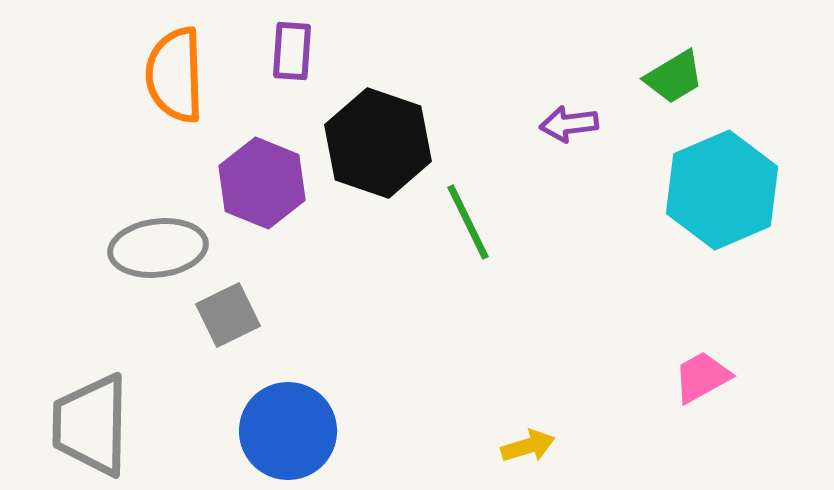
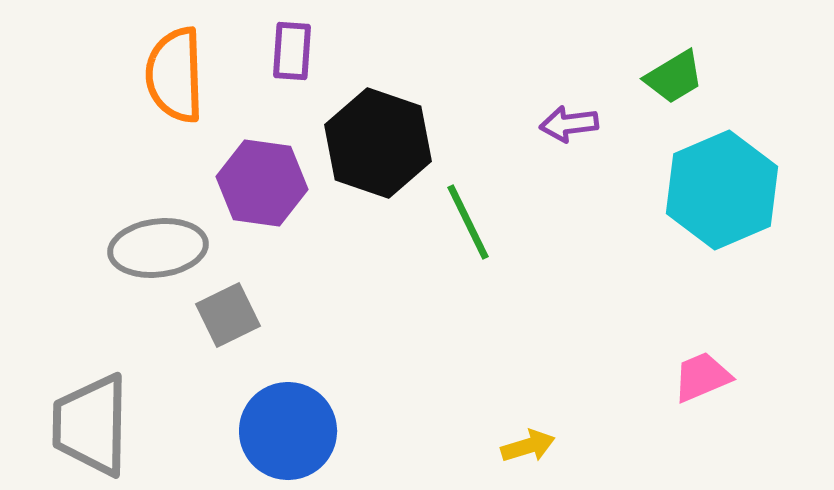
purple hexagon: rotated 14 degrees counterclockwise
pink trapezoid: rotated 6 degrees clockwise
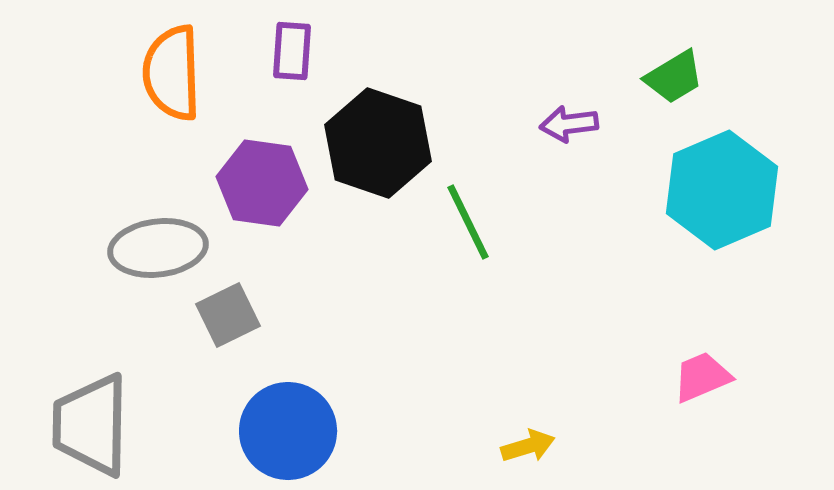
orange semicircle: moved 3 px left, 2 px up
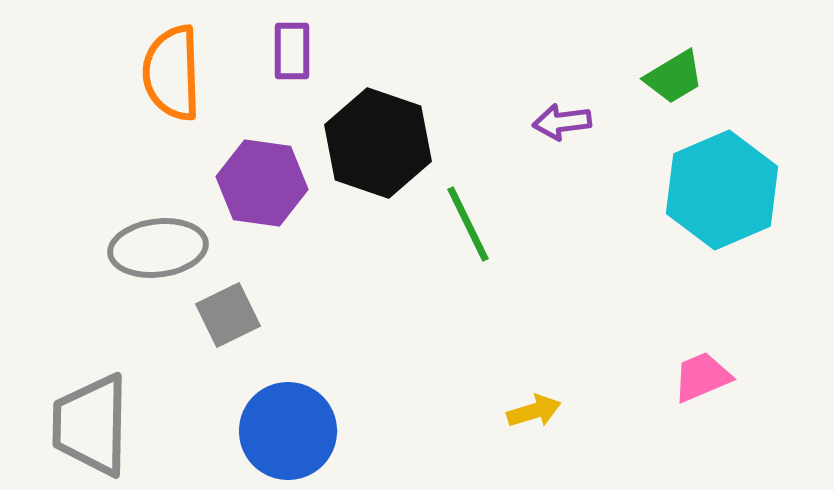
purple rectangle: rotated 4 degrees counterclockwise
purple arrow: moved 7 px left, 2 px up
green line: moved 2 px down
yellow arrow: moved 6 px right, 35 px up
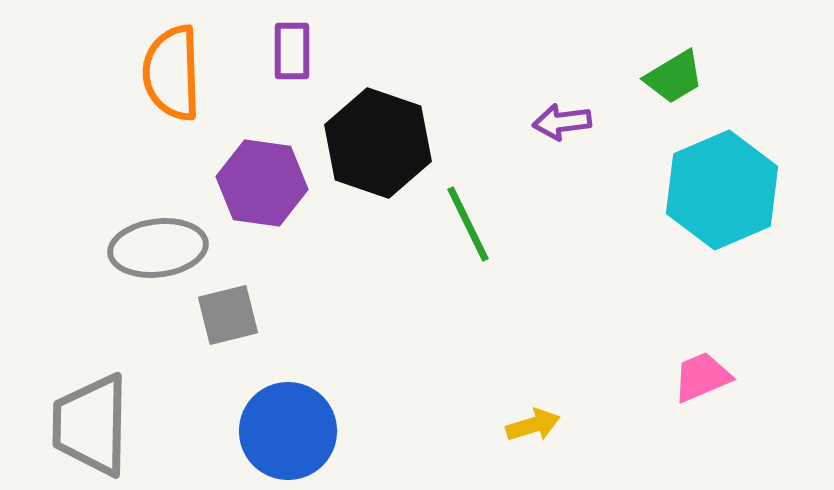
gray square: rotated 12 degrees clockwise
yellow arrow: moved 1 px left, 14 px down
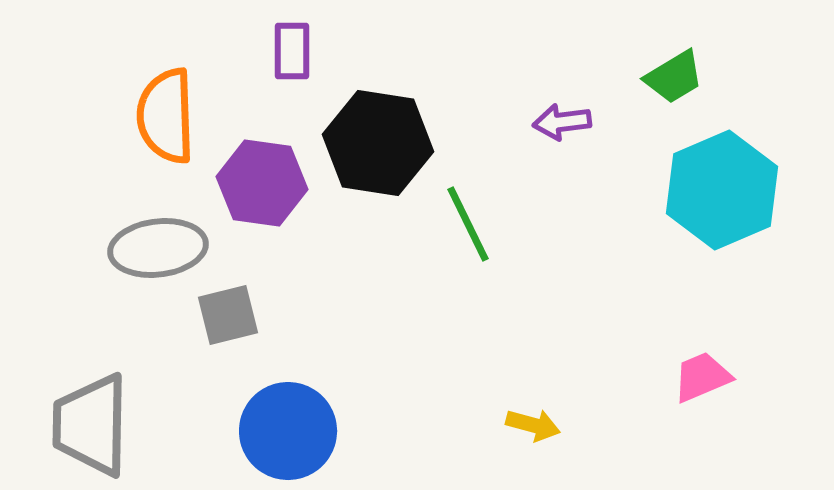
orange semicircle: moved 6 px left, 43 px down
black hexagon: rotated 10 degrees counterclockwise
yellow arrow: rotated 32 degrees clockwise
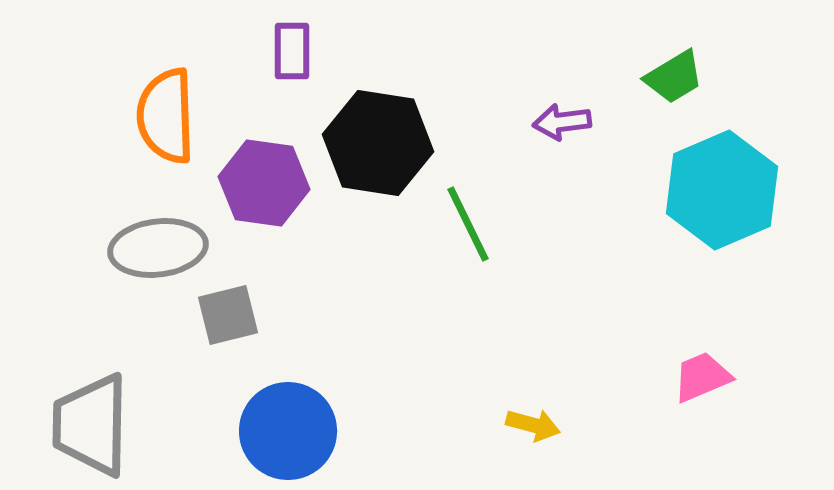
purple hexagon: moved 2 px right
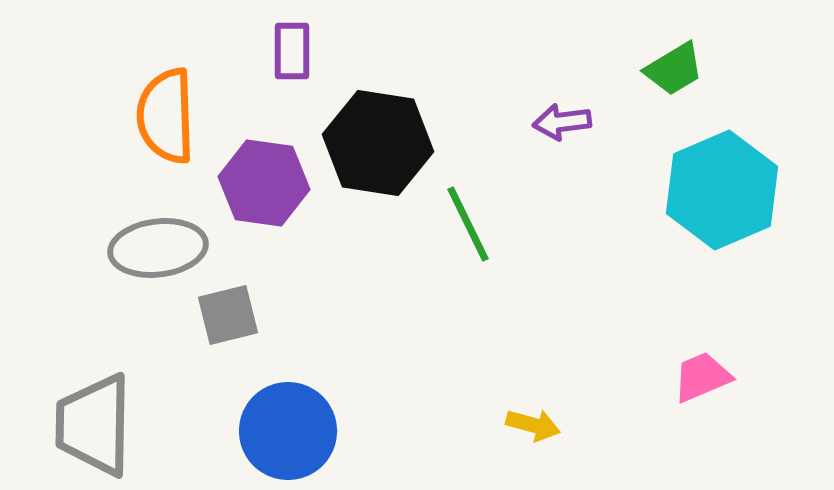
green trapezoid: moved 8 px up
gray trapezoid: moved 3 px right
